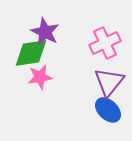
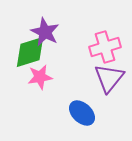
pink cross: moved 4 px down; rotated 8 degrees clockwise
green diamond: moved 1 px left, 1 px up; rotated 9 degrees counterclockwise
purple triangle: moved 4 px up
blue ellipse: moved 26 px left, 3 px down
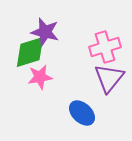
purple star: rotated 12 degrees counterclockwise
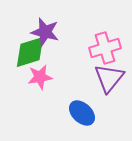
pink cross: moved 1 px down
